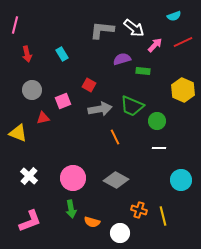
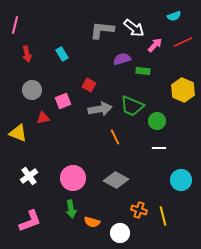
white cross: rotated 12 degrees clockwise
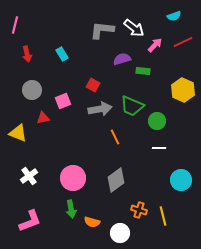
red square: moved 4 px right
gray diamond: rotated 65 degrees counterclockwise
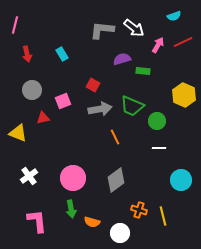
pink arrow: moved 3 px right; rotated 14 degrees counterclockwise
yellow hexagon: moved 1 px right, 5 px down
pink L-shape: moved 7 px right; rotated 75 degrees counterclockwise
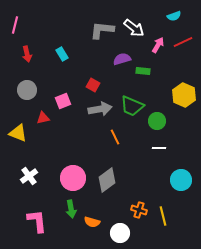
gray circle: moved 5 px left
gray diamond: moved 9 px left
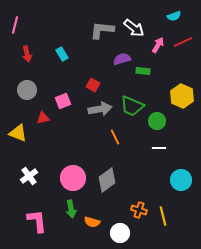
yellow hexagon: moved 2 px left, 1 px down
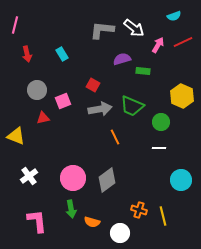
gray circle: moved 10 px right
green circle: moved 4 px right, 1 px down
yellow triangle: moved 2 px left, 3 px down
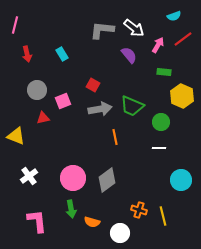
red line: moved 3 px up; rotated 12 degrees counterclockwise
purple semicircle: moved 7 px right, 4 px up; rotated 66 degrees clockwise
green rectangle: moved 21 px right, 1 px down
orange line: rotated 14 degrees clockwise
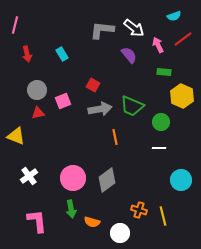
pink arrow: rotated 56 degrees counterclockwise
red triangle: moved 5 px left, 5 px up
